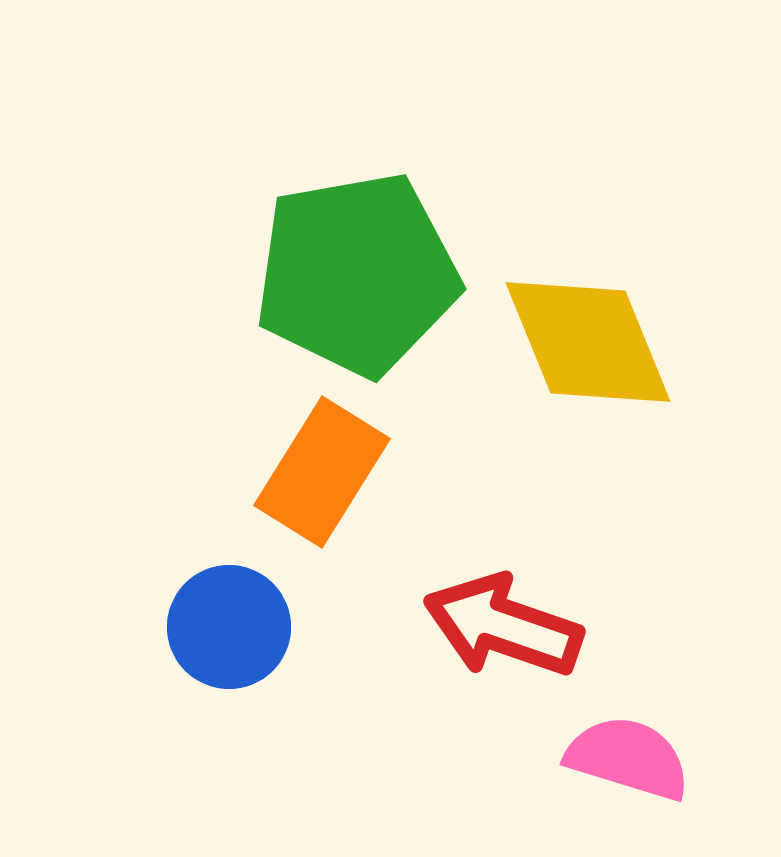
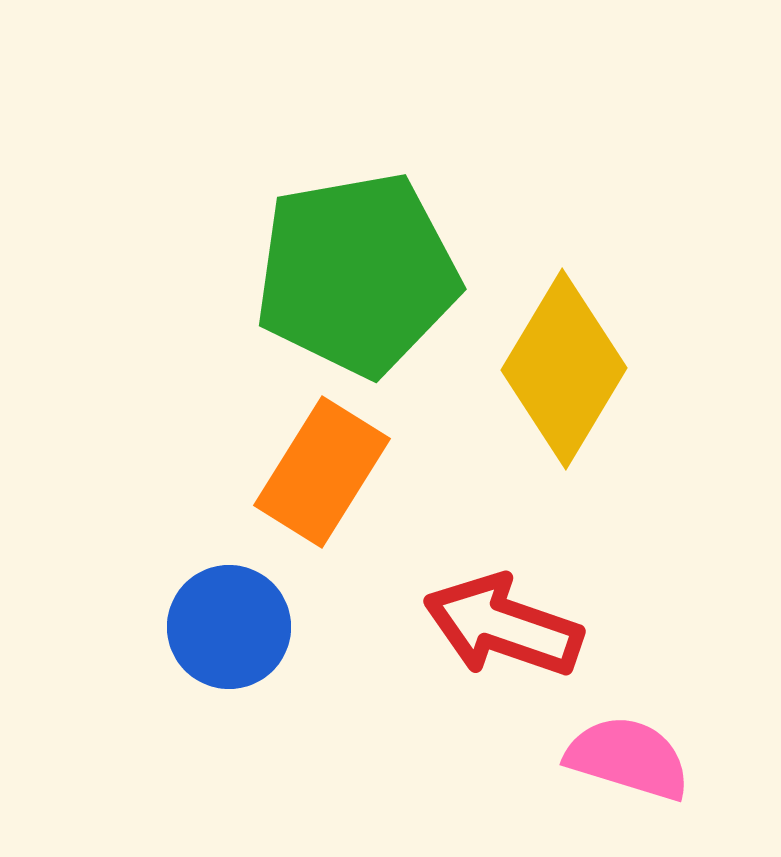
yellow diamond: moved 24 px left, 27 px down; rotated 53 degrees clockwise
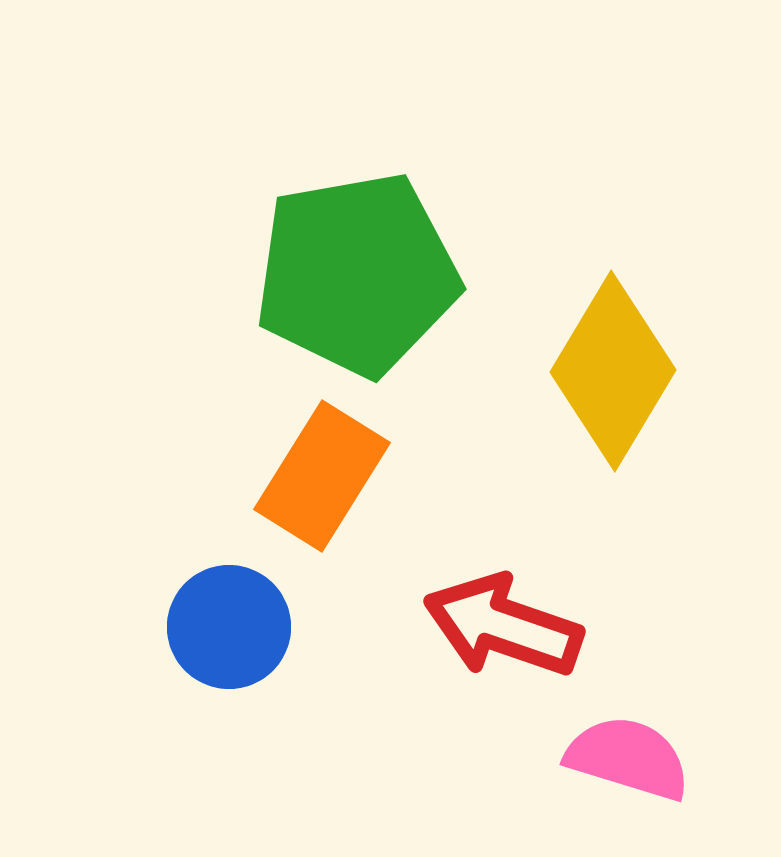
yellow diamond: moved 49 px right, 2 px down
orange rectangle: moved 4 px down
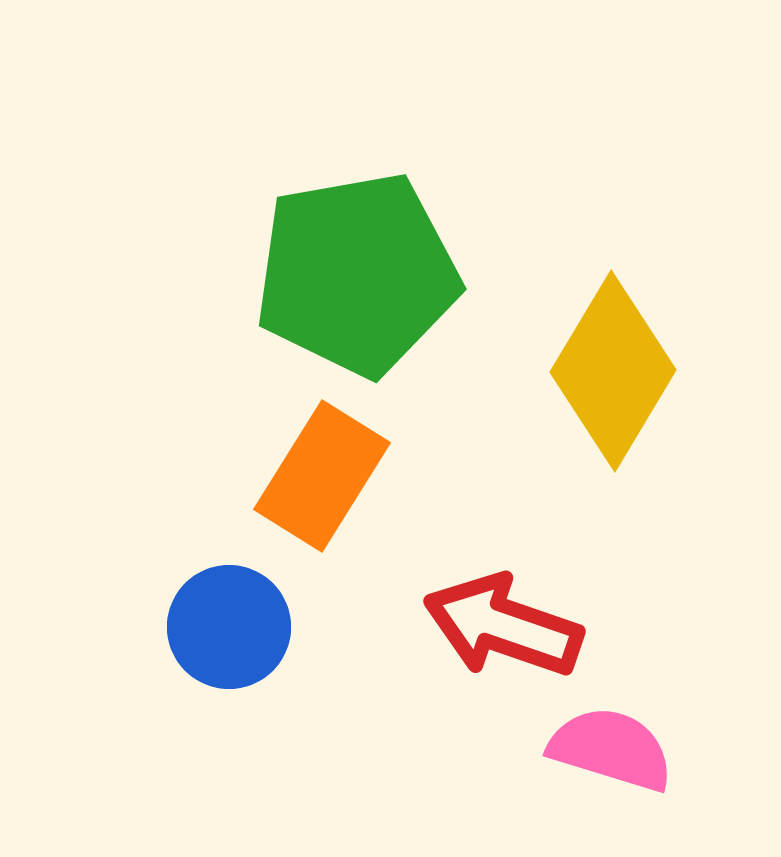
pink semicircle: moved 17 px left, 9 px up
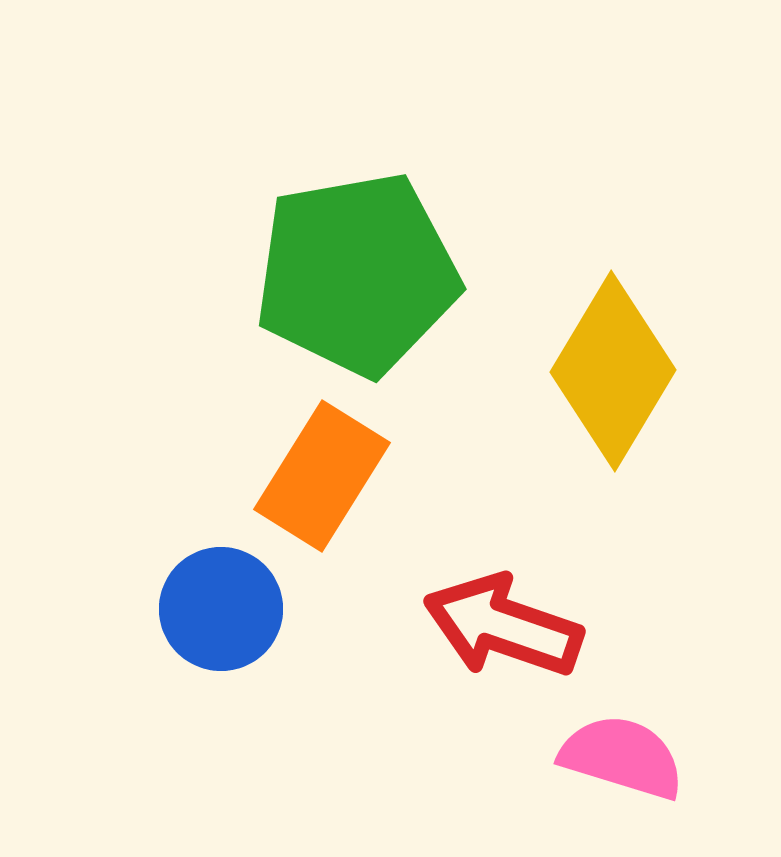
blue circle: moved 8 px left, 18 px up
pink semicircle: moved 11 px right, 8 px down
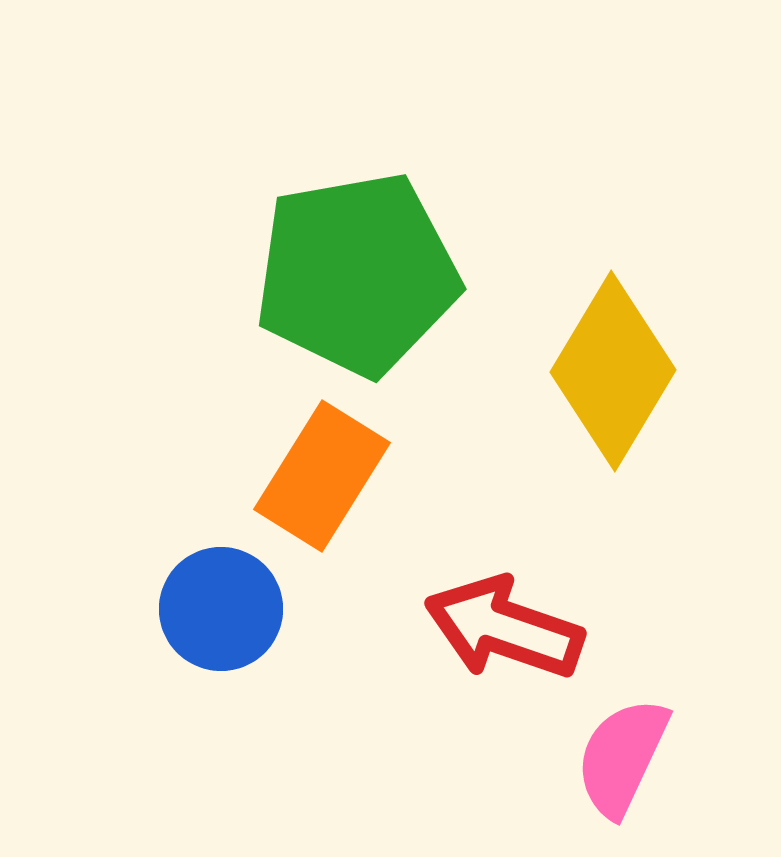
red arrow: moved 1 px right, 2 px down
pink semicircle: rotated 82 degrees counterclockwise
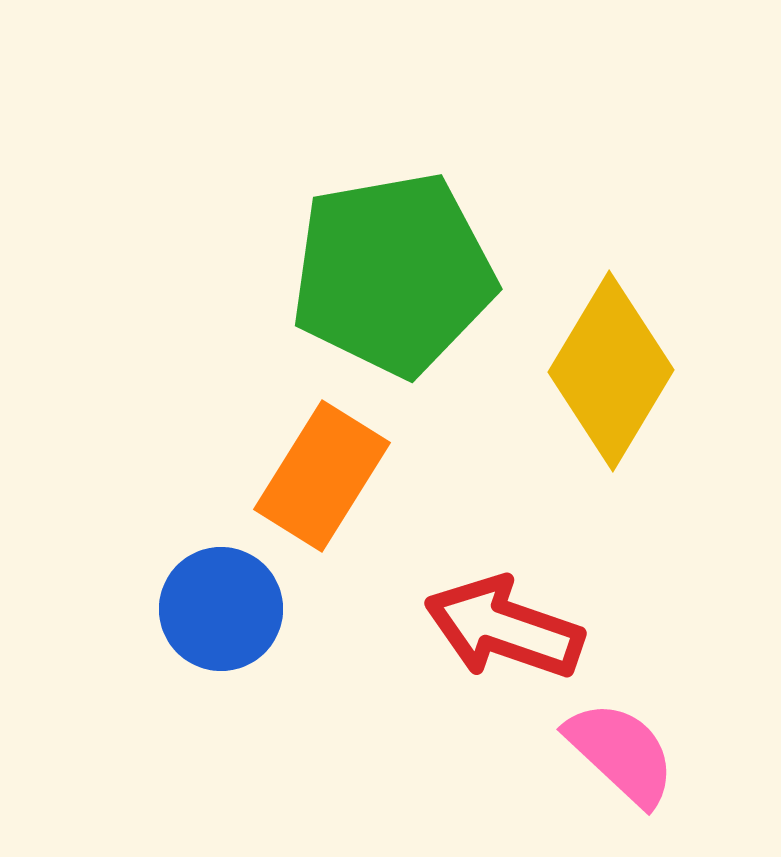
green pentagon: moved 36 px right
yellow diamond: moved 2 px left
pink semicircle: moved 1 px left, 4 px up; rotated 108 degrees clockwise
